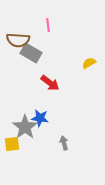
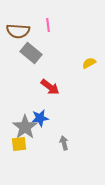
brown semicircle: moved 9 px up
gray rectangle: rotated 10 degrees clockwise
red arrow: moved 4 px down
blue star: rotated 18 degrees counterclockwise
yellow square: moved 7 px right
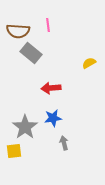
red arrow: moved 1 px right, 1 px down; rotated 138 degrees clockwise
blue star: moved 13 px right
yellow square: moved 5 px left, 7 px down
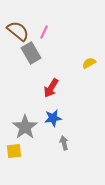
pink line: moved 4 px left, 7 px down; rotated 32 degrees clockwise
brown semicircle: rotated 145 degrees counterclockwise
gray rectangle: rotated 20 degrees clockwise
red arrow: rotated 54 degrees counterclockwise
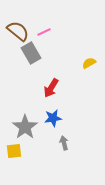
pink line: rotated 40 degrees clockwise
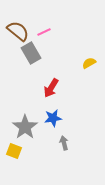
yellow square: rotated 28 degrees clockwise
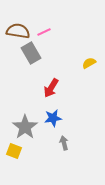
brown semicircle: rotated 30 degrees counterclockwise
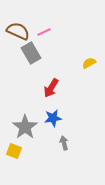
brown semicircle: rotated 15 degrees clockwise
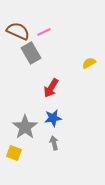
gray arrow: moved 10 px left
yellow square: moved 2 px down
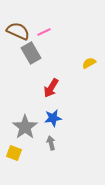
gray arrow: moved 3 px left
